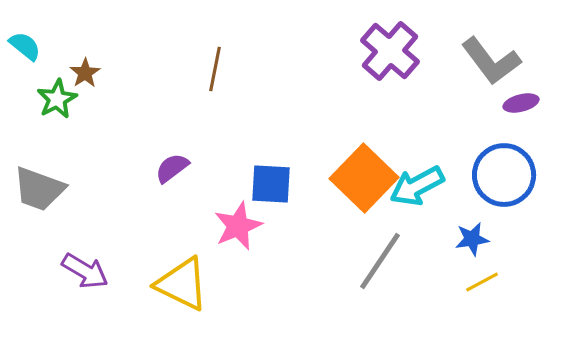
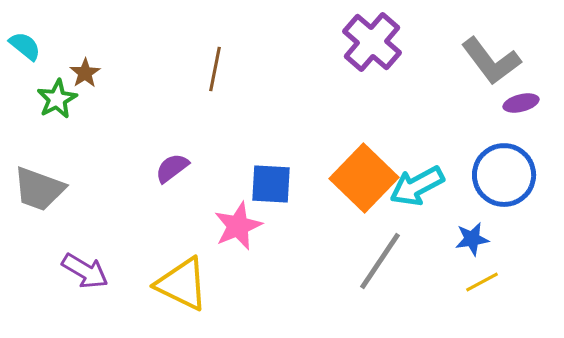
purple cross: moved 18 px left, 9 px up
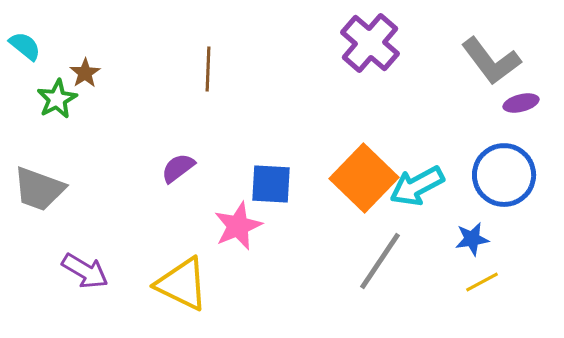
purple cross: moved 2 px left, 1 px down
brown line: moved 7 px left; rotated 9 degrees counterclockwise
purple semicircle: moved 6 px right
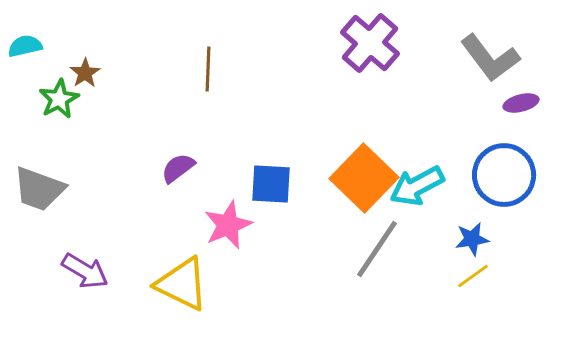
cyan semicircle: rotated 52 degrees counterclockwise
gray L-shape: moved 1 px left, 3 px up
green star: moved 2 px right
pink star: moved 10 px left, 1 px up
gray line: moved 3 px left, 12 px up
yellow line: moved 9 px left, 6 px up; rotated 8 degrees counterclockwise
